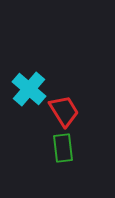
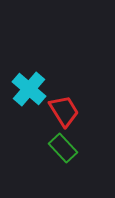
green rectangle: rotated 36 degrees counterclockwise
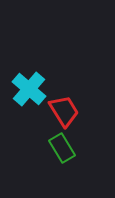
green rectangle: moved 1 px left; rotated 12 degrees clockwise
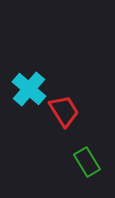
green rectangle: moved 25 px right, 14 px down
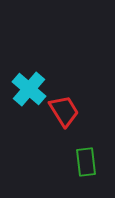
green rectangle: moved 1 px left; rotated 24 degrees clockwise
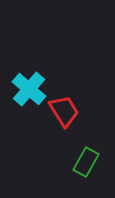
green rectangle: rotated 36 degrees clockwise
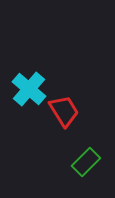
green rectangle: rotated 16 degrees clockwise
